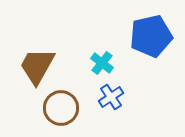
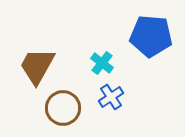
blue pentagon: rotated 18 degrees clockwise
brown circle: moved 2 px right
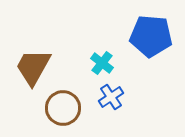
brown trapezoid: moved 4 px left, 1 px down
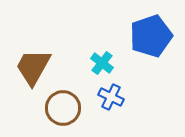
blue pentagon: rotated 24 degrees counterclockwise
blue cross: rotated 30 degrees counterclockwise
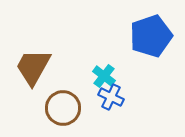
cyan cross: moved 2 px right, 13 px down
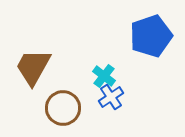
blue cross: rotated 30 degrees clockwise
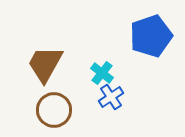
brown trapezoid: moved 12 px right, 3 px up
cyan cross: moved 2 px left, 3 px up
brown circle: moved 9 px left, 2 px down
